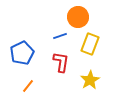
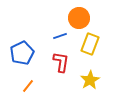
orange circle: moved 1 px right, 1 px down
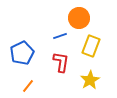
yellow rectangle: moved 1 px right, 2 px down
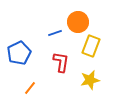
orange circle: moved 1 px left, 4 px down
blue line: moved 5 px left, 3 px up
blue pentagon: moved 3 px left
yellow star: rotated 18 degrees clockwise
orange line: moved 2 px right, 2 px down
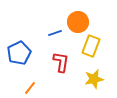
yellow star: moved 4 px right, 1 px up
